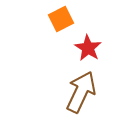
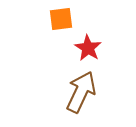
orange square: rotated 20 degrees clockwise
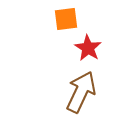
orange square: moved 5 px right
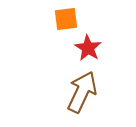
brown arrow: moved 1 px right
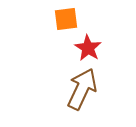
brown arrow: moved 3 px up
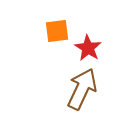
orange square: moved 9 px left, 12 px down
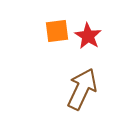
red star: moved 12 px up
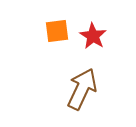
red star: moved 5 px right
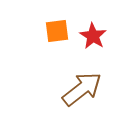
brown arrow: rotated 27 degrees clockwise
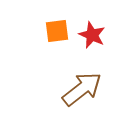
red star: moved 1 px left, 1 px up; rotated 8 degrees counterclockwise
